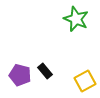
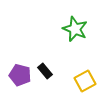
green star: moved 1 px left, 10 px down
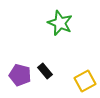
green star: moved 15 px left, 6 px up
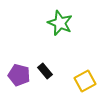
purple pentagon: moved 1 px left
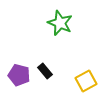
yellow square: moved 1 px right
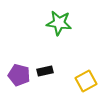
green star: moved 1 px left; rotated 15 degrees counterclockwise
black rectangle: rotated 63 degrees counterclockwise
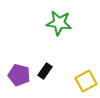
black rectangle: rotated 42 degrees counterclockwise
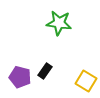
purple pentagon: moved 1 px right, 2 px down
yellow square: rotated 30 degrees counterclockwise
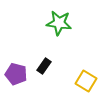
black rectangle: moved 1 px left, 5 px up
purple pentagon: moved 4 px left, 3 px up
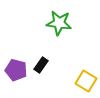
black rectangle: moved 3 px left, 1 px up
purple pentagon: moved 4 px up
